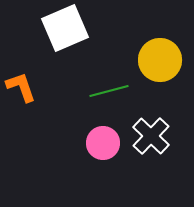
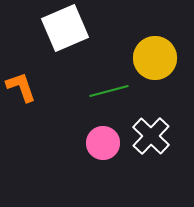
yellow circle: moved 5 px left, 2 px up
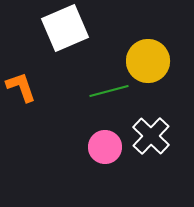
yellow circle: moved 7 px left, 3 px down
pink circle: moved 2 px right, 4 px down
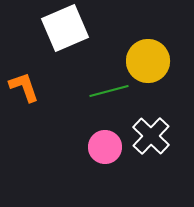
orange L-shape: moved 3 px right
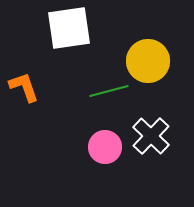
white square: moved 4 px right; rotated 15 degrees clockwise
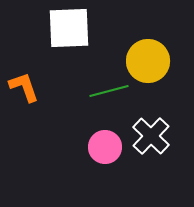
white square: rotated 6 degrees clockwise
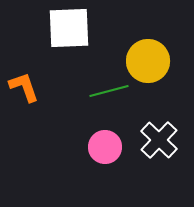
white cross: moved 8 px right, 4 px down
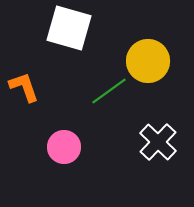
white square: rotated 18 degrees clockwise
green line: rotated 21 degrees counterclockwise
white cross: moved 1 px left, 2 px down
pink circle: moved 41 px left
